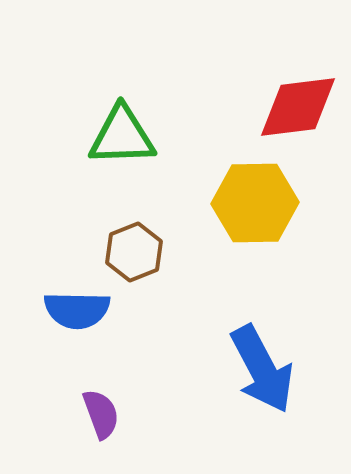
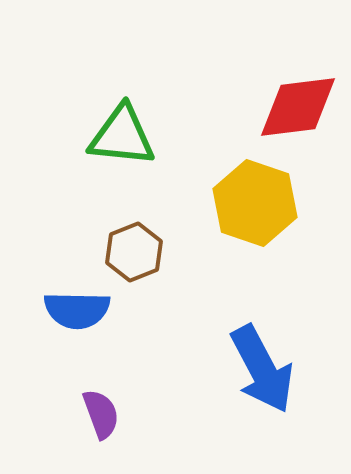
green triangle: rotated 8 degrees clockwise
yellow hexagon: rotated 20 degrees clockwise
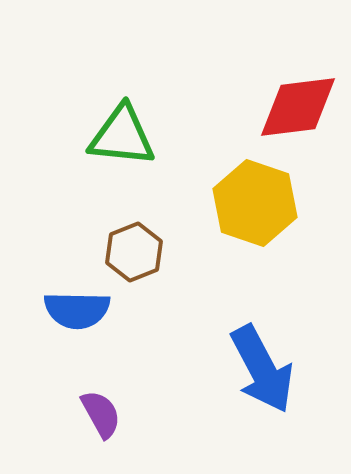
purple semicircle: rotated 9 degrees counterclockwise
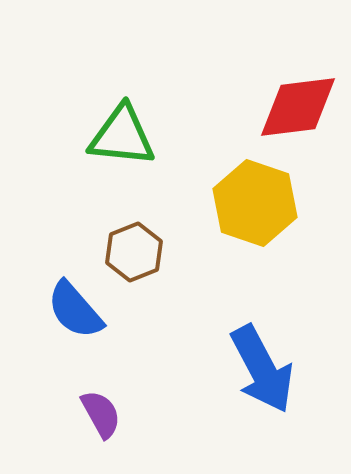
blue semicircle: moved 2 px left; rotated 48 degrees clockwise
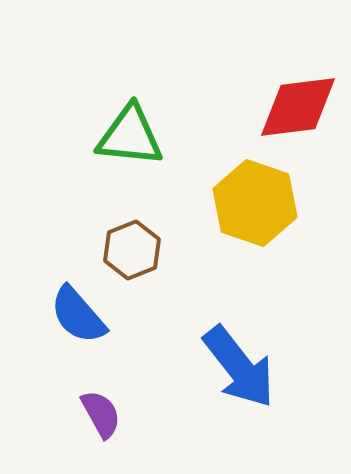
green triangle: moved 8 px right
brown hexagon: moved 2 px left, 2 px up
blue semicircle: moved 3 px right, 5 px down
blue arrow: moved 23 px left, 2 px up; rotated 10 degrees counterclockwise
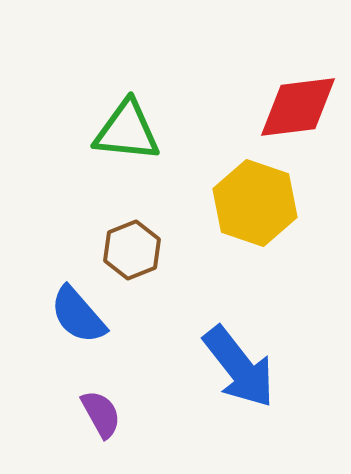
green triangle: moved 3 px left, 5 px up
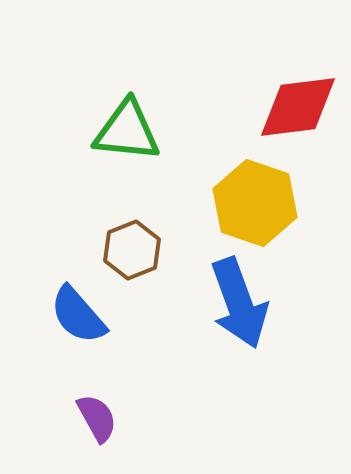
blue arrow: moved 64 px up; rotated 18 degrees clockwise
purple semicircle: moved 4 px left, 4 px down
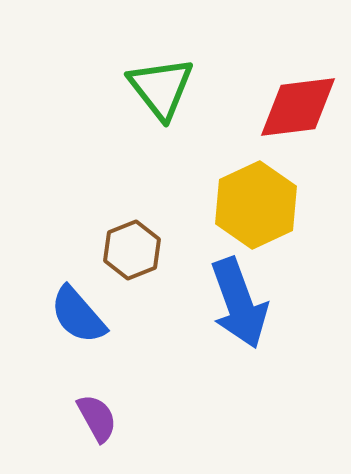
green triangle: moved 34 px right, 43 px up; rotated 46 degrees clockwise
yellow hexagon: moved 1 px right, 2 px down; rotated 16 degrees clockwise
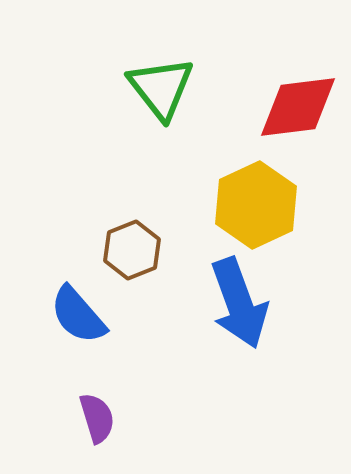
purple semicircle: rotated 12 degrees clockwise
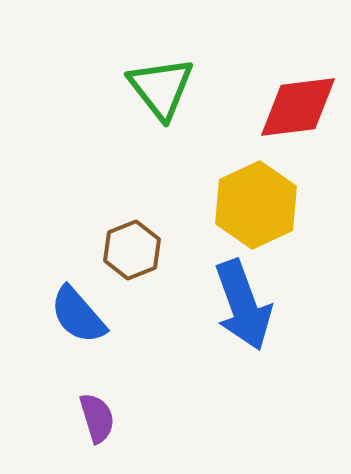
blue arrow: moved 4 px right, 2 px down
